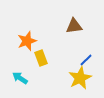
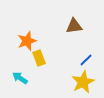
yellow rectangle: moved 2 px left
yellow star: moved 3 px right, 4 px down
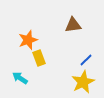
brown triangle: moved 1 px left, 1 px up
orange star: moved 1 px right, 1 px up
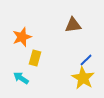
orange star: moved 6 px left, 3 px up
yellow rectangle: moved 4 px left; rotated 35 degrees clockwise
cyan arrow: moved 1 px right
yellow star: moved 4 px up; rotated 15 degrees counterclockwise
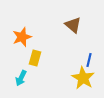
brown triangle: rotated 48 degrees clockwise
blue line: moved 3 px right; rotated 32 degrees counterclockwise
cyan arrow: rotated 98 degrees counterclockwise
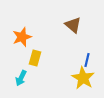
blue line: moved 2 px left
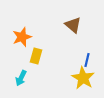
yellow rectangle: moved 1 px right, 2 px up
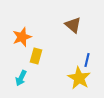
yellow star: moved 4 px left
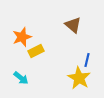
yellow rectangle: moved 5 px up; rotated 49 degrees clockwise
cyan arrow: rotated 77 degrees counterclockwise
